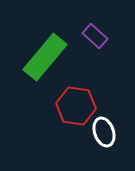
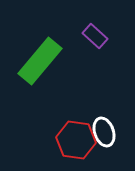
green rectangle: moved 5 px left, 4 px down
red hexagon: moved 34 px down
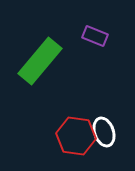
purple rectangle: rotated 20 degrees counterclockwise
red hexagon: moved 4 px up
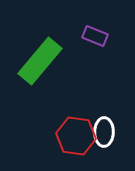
white ellipse: rotated 20 degrees clockwise
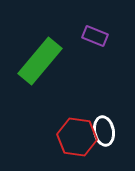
white ellipse: moved 1 px up; rotated 12 degrees counterclockwise
red hexagon: moved 1 px right, 1 px down
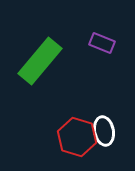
purple rectangle: moved 7 px right, 7 px down
red hexagon: rotated 9 degrees clockwise
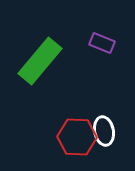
red hexagon: rotated 15 degrees counterclockwise
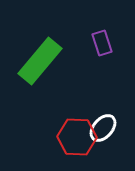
purple rectangle: rotated 50 degrees clockwise
white ellipse: moved 1 px left, 3 px up; rotated 52 degrees clockwise
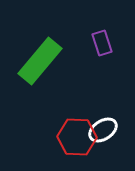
white ellipse: moved 2 px down; rotated 16 degrees clockwise
